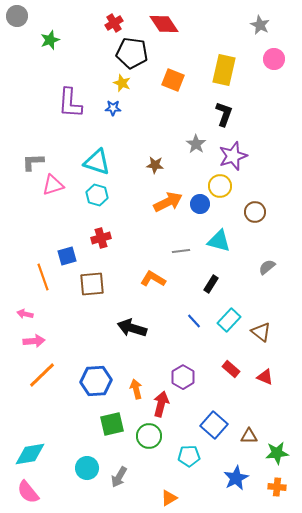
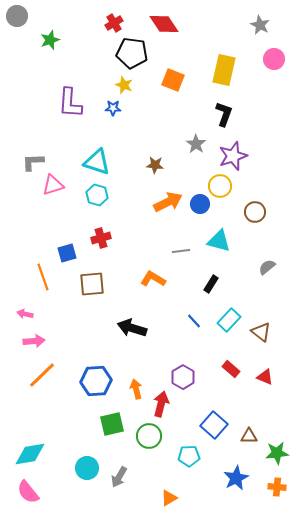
yellow star at (122, 83): moved 2 px right, 2 px down
blue square at (67, 256): moved 3 px up
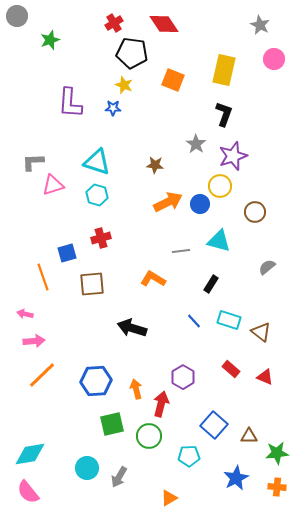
cyan rectangle at (229, 320): rotated 65 degrees clockwise
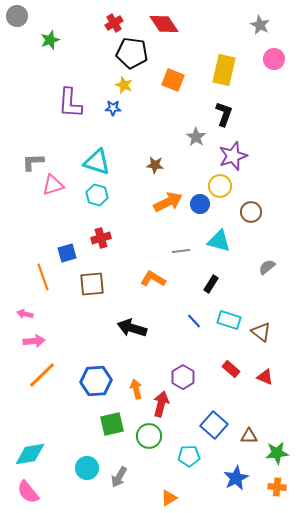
gray star at (196, 144): moved 7 px up
brown circle at (255, 212): moved 4 px left
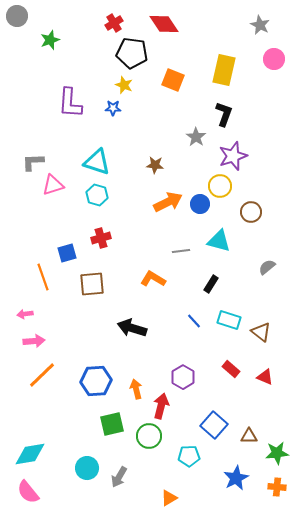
pink arrow at (25, 314): rotated 21 degrees counterclockwise
red arrow at (161, 404): moved 2 px down
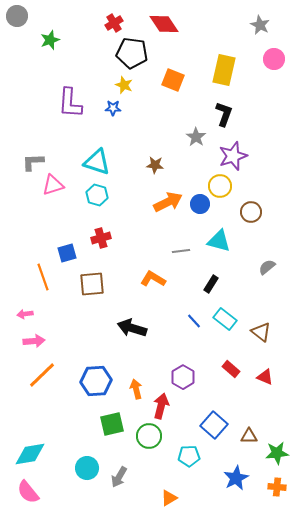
cyan rectangle at (229, 320): moved 4 px left, 1 px up; rotated 20 degrees clockwise
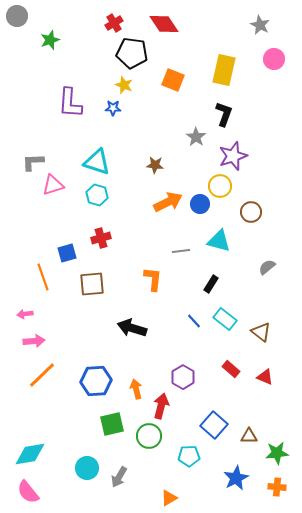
orange L-shape at (153, 279): rotated 65 degrees clockwise
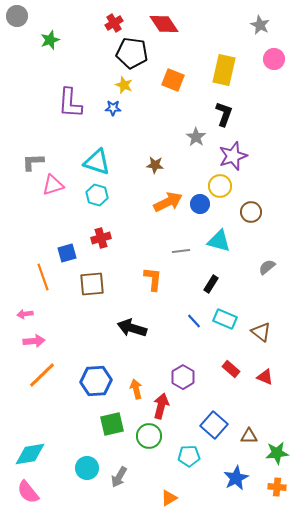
cyan rectangle at (225, 319): rotated 15 degrees counterclockwise
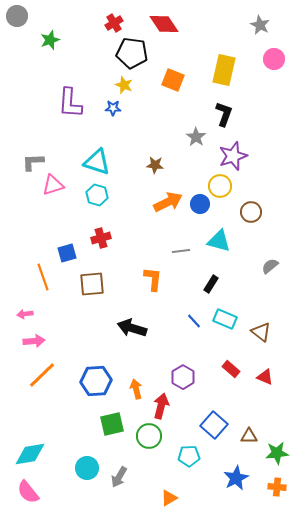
gray semicircle at (267, 267): moved 3 px right, 1 px up
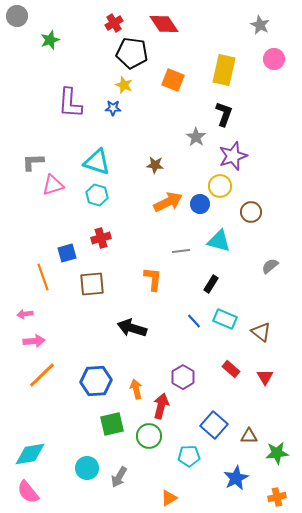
red triangle at (265, 377): rotated 36 degrees clockwise
orange cross at (277, 487): moved 10 px down; rotated 18 degrees counterclockwise
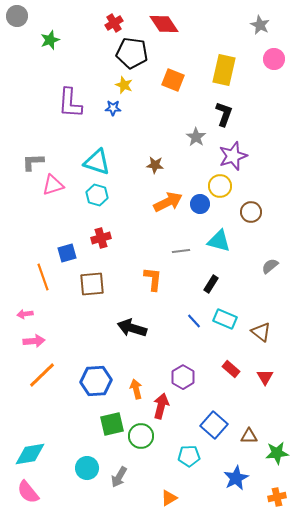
green circle at (149, 436): moved 8 px left
